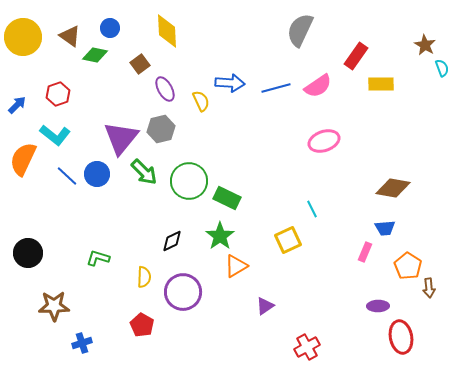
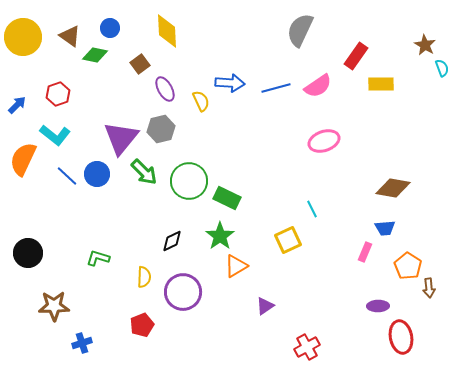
red pentagon at (142, 325): rotated 20 degrees clockwise
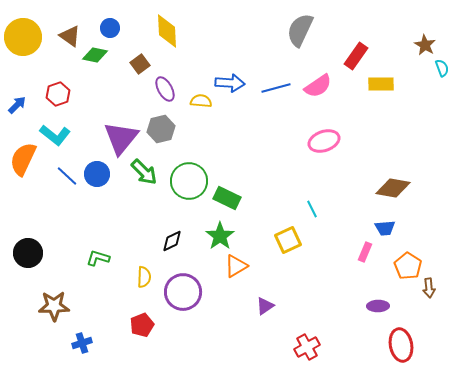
yellow semicircle at (201, 101): rotated 60 degrees counterclockwise
red ellipse at (401, 337): moved 8 px down
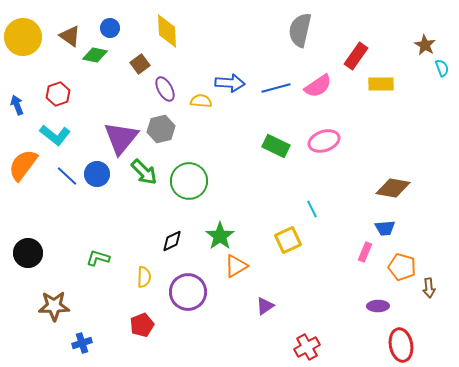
gray semicircle at (300, 30): rotated 12 degrees counterclockwise
blue arrow at (17, 105): rotated 66 degrees counterclockwise
orange semicircle at (23, 159): moved 6 px down; rotated 12 degrees clockwise
green rectangle at (227, 198): moved 49 px right, 52 px up
orange pentagon at (408, 266): moved 6 px left, 1 px down; rotated 16 degrees counterclockwise
purple circle at (183, 292): moved 5 px right
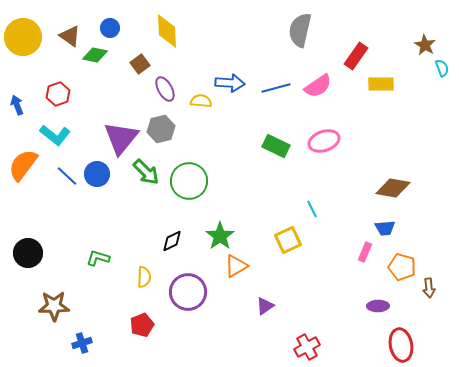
green arrow at (144, 172): moved 2 px right
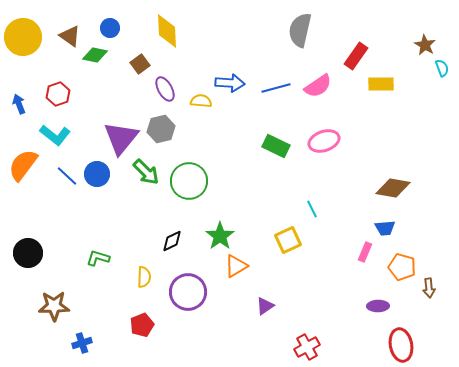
blue arrow at (17, 105): moved 2 px right, 1 px up
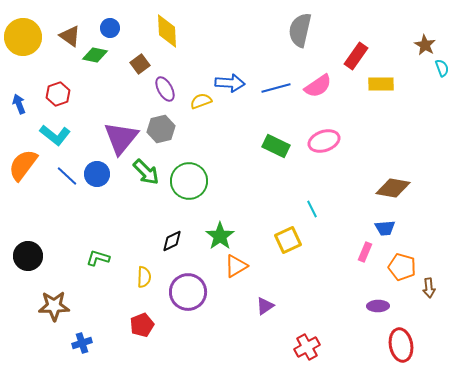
yellow semicircle at (201, 101): rotated 25 degrees counterclockwise
black circle at (28, 253): moved 3 px down
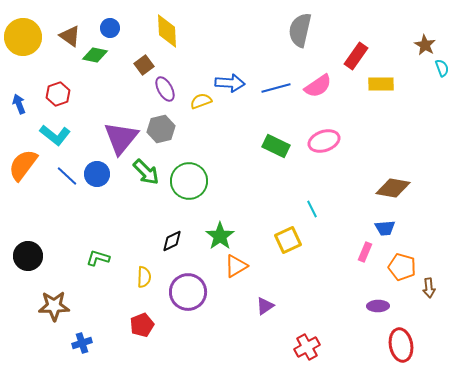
brown square at (140, 64): moved 4 px right, 1 px down
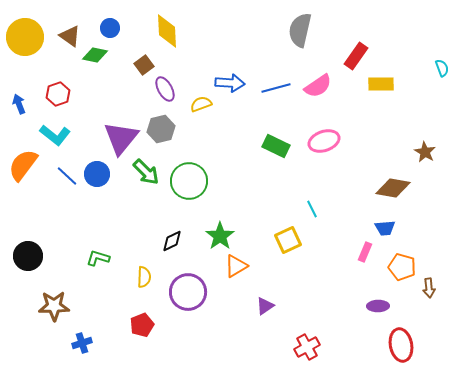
yellow circle at (23, 37): moved 2 px right
brown star at (425, 45): moved 107 px down
yellow semicircle at (201, 101): moved 3 px down
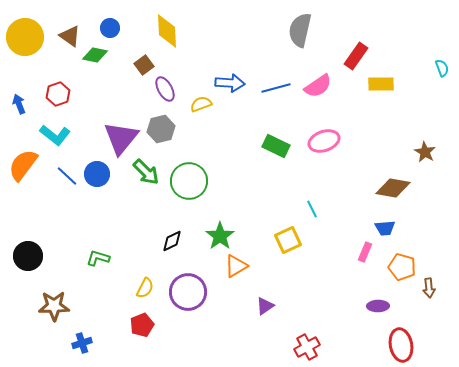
yellow semicircle at (144, 277): moved 1 px right, 11 px down; rotated 25 degrees clockwise
